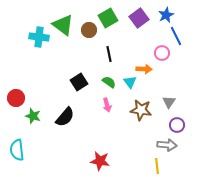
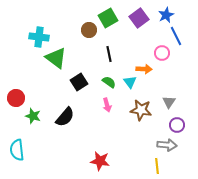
green triangle: moved 7 px left, 33 px down
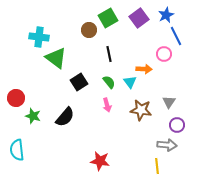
pink circle: moved 2 px right, 1 px down
green semicircle: rotated 16 degrees clockwise
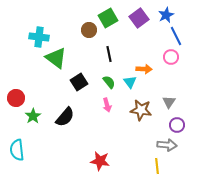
pink circle: moved 7 px right, 3 px down
green star: rotated 21 degrees clockwise
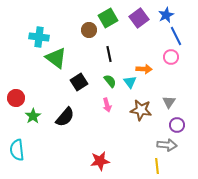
green semicircle: moved 1 px right, 1 px up
red star: rotated 18 degrees counterclockwise
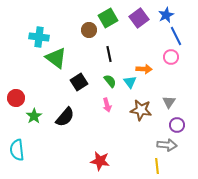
green star: moved 1 px right
red star: rotated 18 degrees clockwise
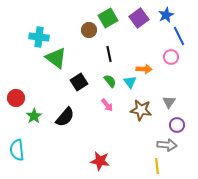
blue line: moved 3 px right
pink arrow: rotated 24 degrees counterclockwise
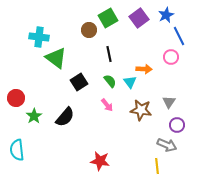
gray arrow: rotated 18 degrees clockwise
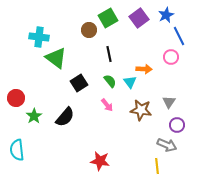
black square: moved 1 px down
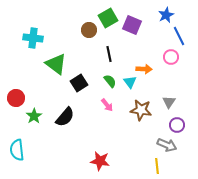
purple square: moved 7 px left, 7 px down; rotated 30 degrees counterclockwise
cyan cross: moved 6 px left, 1 px down
green triangle: moved 6 px down
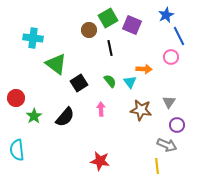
black line: moved 1 px right, 6 px up
pink arrow: moved 6 px left, 4 px down; rotated 144 degrees counterclockwise
